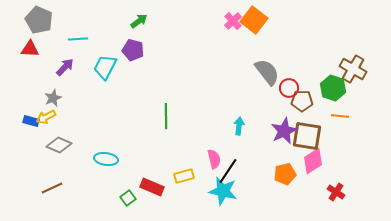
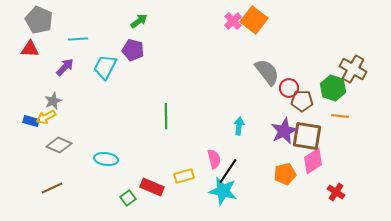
gray star: moved 3 px down
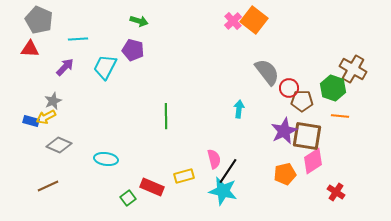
green arrow: rotated 54 degrees clockwise
cyan arrow: moved 17 px up
brown line: moved 4 px left, 2 px up
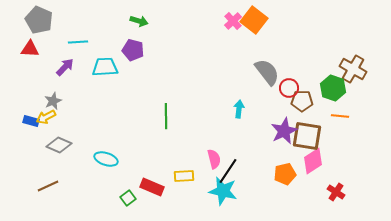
cyan line: moved 3 px down
cyan trapezoid: rotated 60 degrees clockwise
cyan ellipse: rotated 10 degrees clockwise
yellow rectangle: rotated 12 degrees clockwise
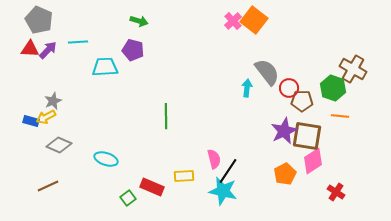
purple arrow: moved 17 px left, 17 px up
cyan arrow: moved 8 px right, 21 px up
orange pentagon: rotated 15 degrees counterclockwise
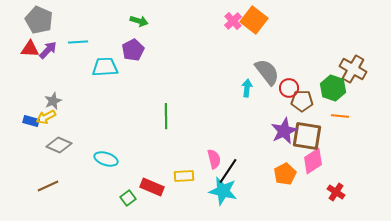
purple pentagon: rotated 30 degrees clockwise
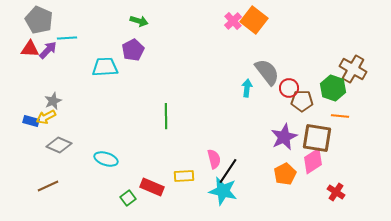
cyan line: moved 11 px left, 4 px up
purple star: moved 6 px down
brown square: moved 10 px right, 2 px down
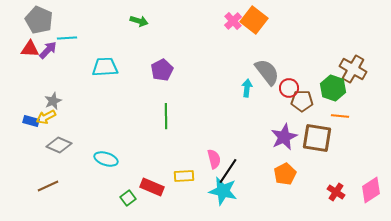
purple pentagon: moved 29 px right, 20 px down
pink diamond: moved 58 px right, 29 px down
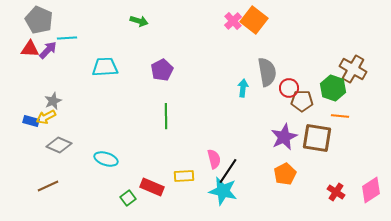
gray semicircle: rotated 28 degrees clockwise
cyan arrow: moved 4 px left
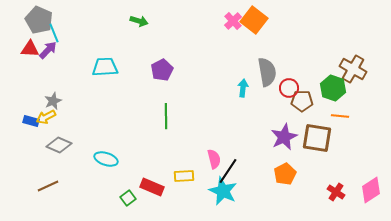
cyan line: moved 13 px left, 5 px up; rotated 72 degrees clockwise
cyan star: rotated 12 degrees clockwise
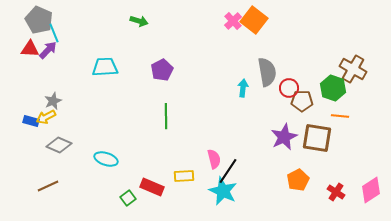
orange pentagon: moved 13 px right, 6 px down
